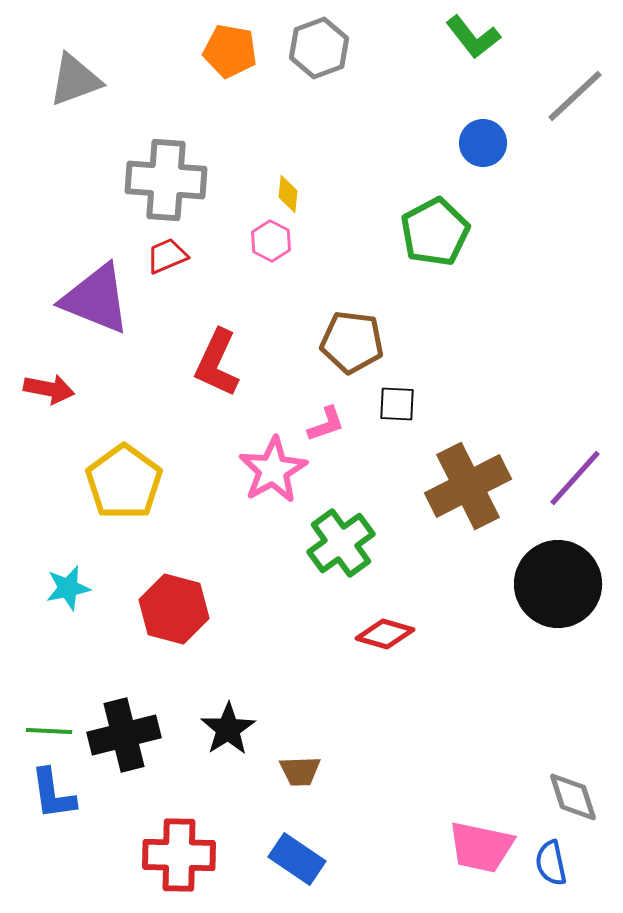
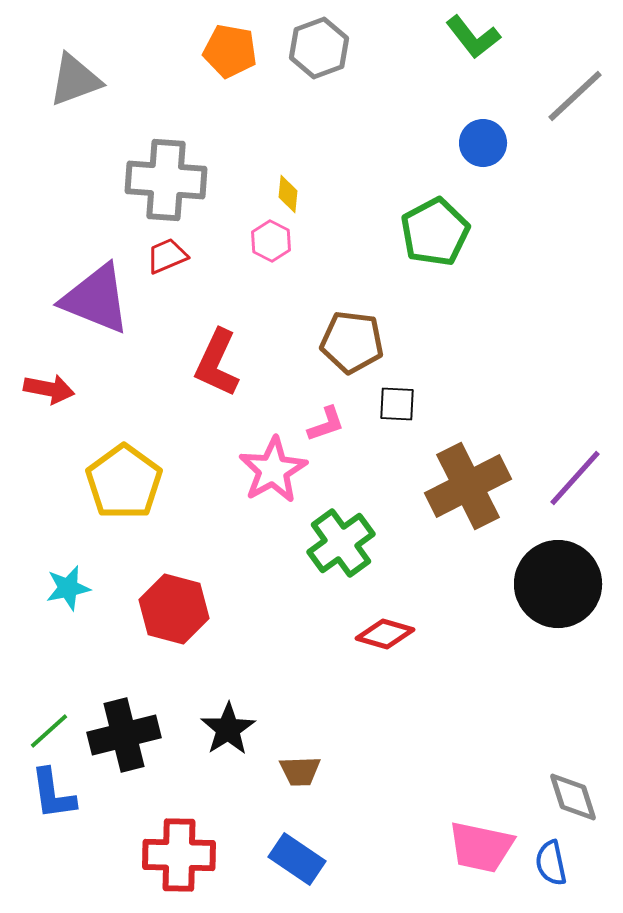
green line: rotated 45 degrees counterclockwise
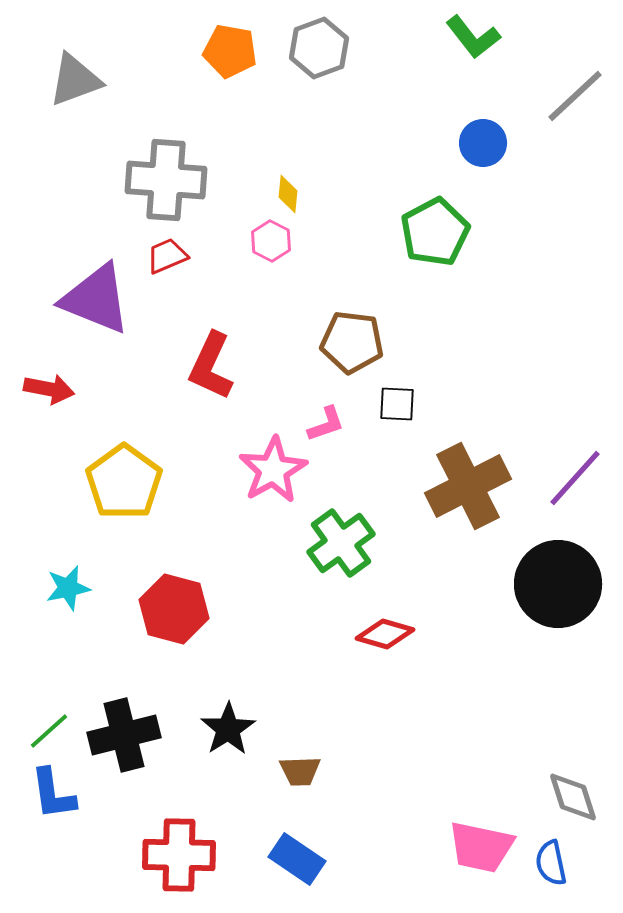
red L-shape: moved 6 px left, 3 px down
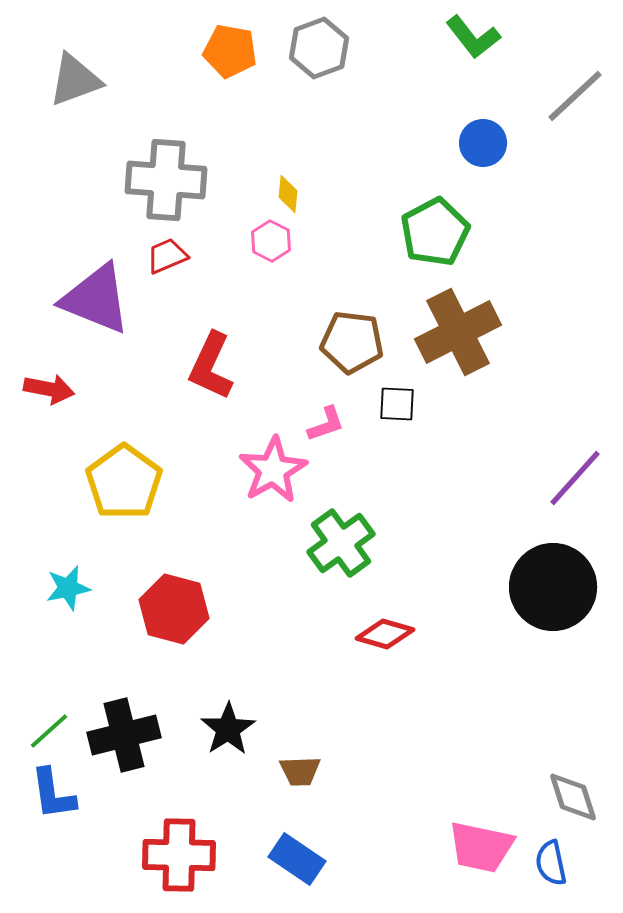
brown cross: moved 10 px left, 154 px up
black circle: moved 5 px left, 3 px down
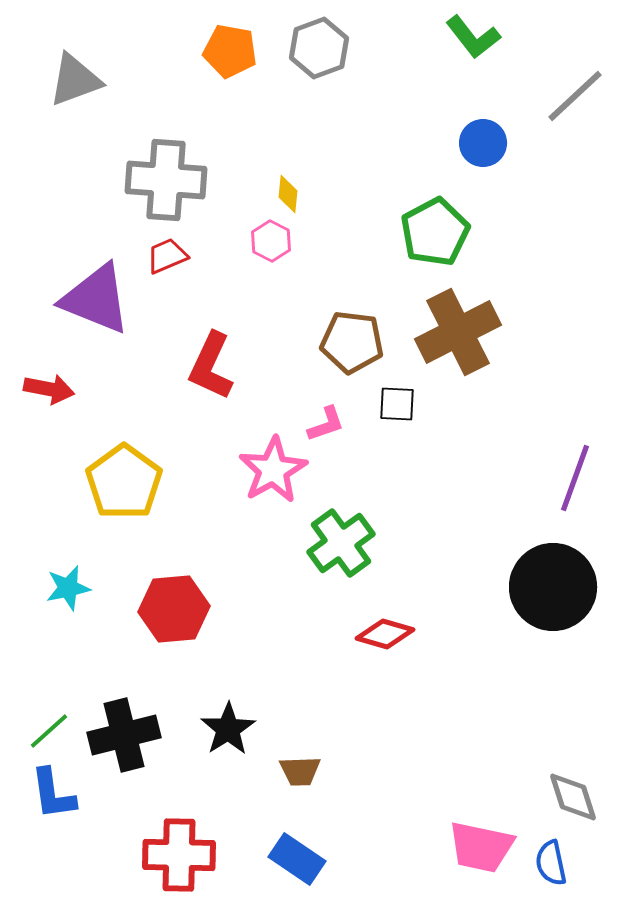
purple line: rotated 22 degrees counterclockwise
red hexagon: rotated 20 degrees counterclockwise
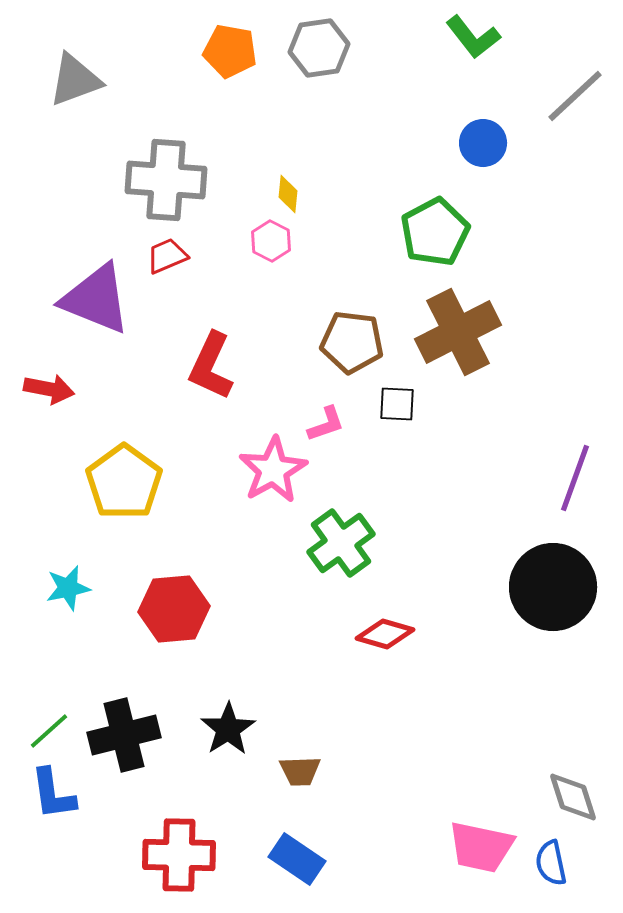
gray hexagon: rotated 12 degrees clockwise
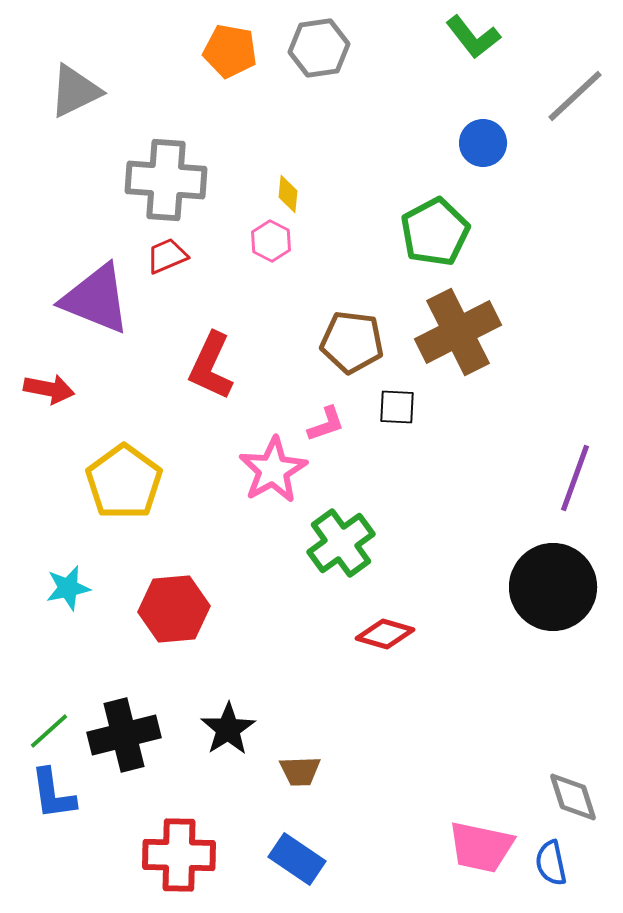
gray triangle: moved 11 px down; rotated 6 degrees counterclockwise
black square: moved 3 px down
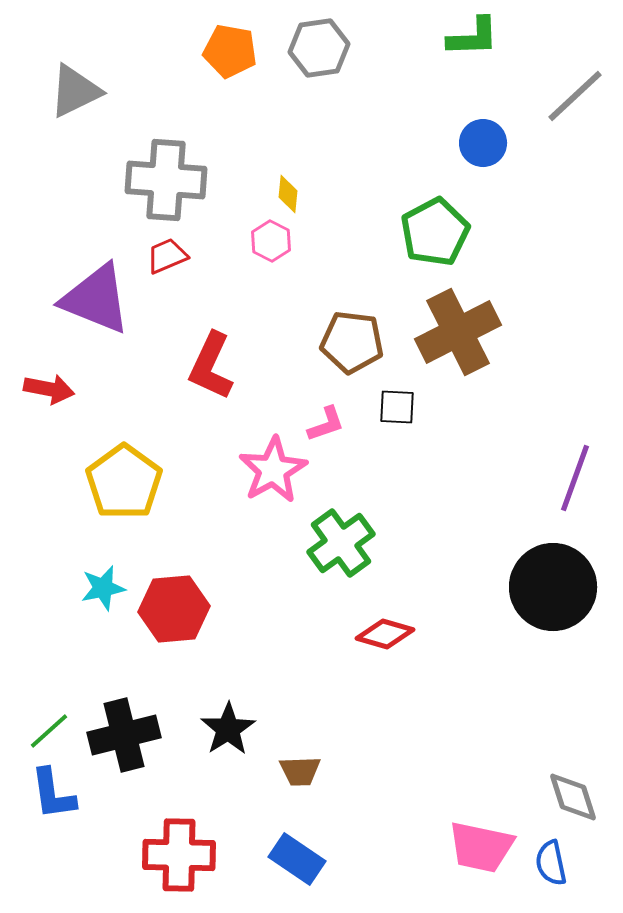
green L-shape: rotated 54 degrees counterclockwise
cyan star: moved 35 px right
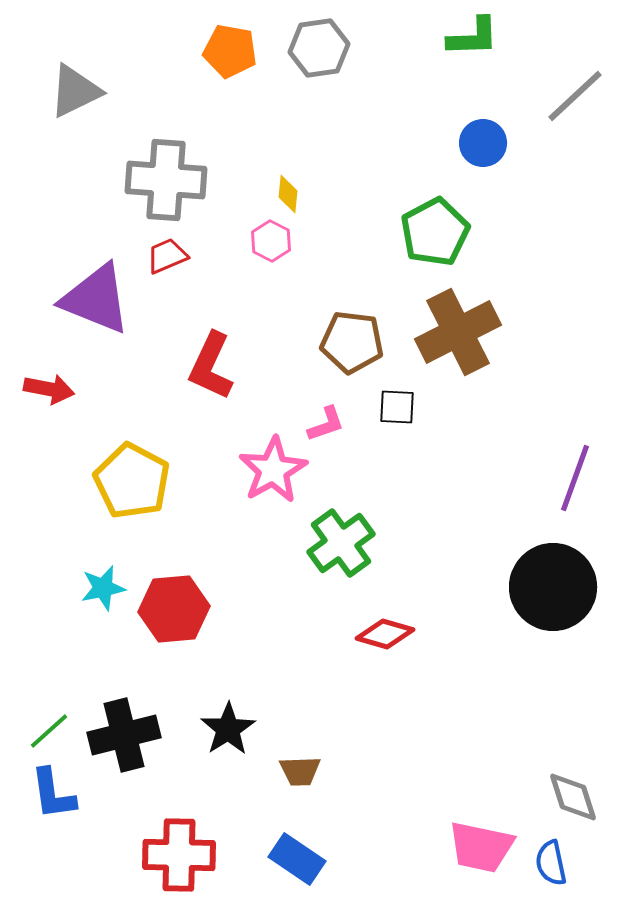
yellow pentagon: moved 8 px right, 1 px up; rotated 8 degrees counterclockwise
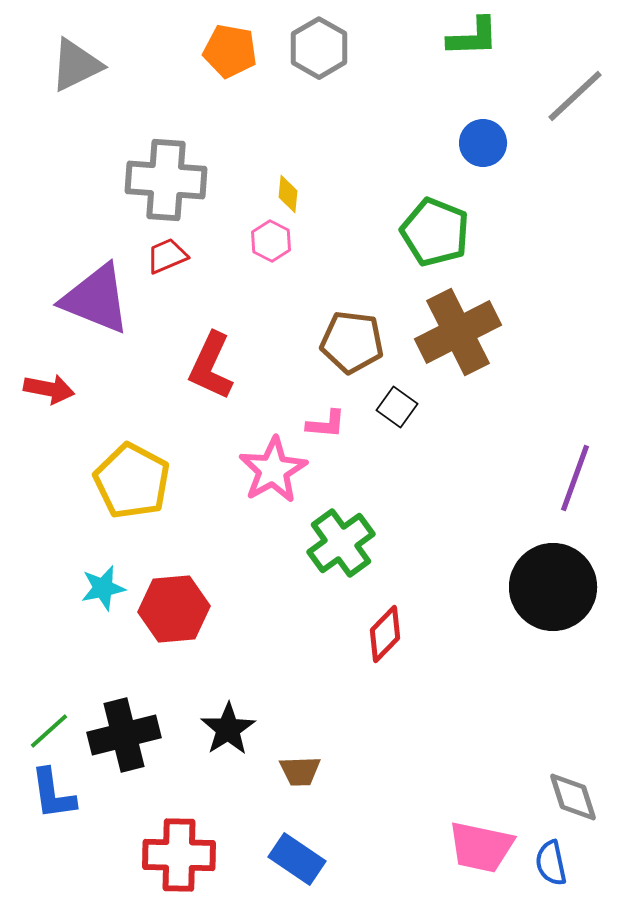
gray hexagon: rotated 22 degrees counterclockwise
gray triangle: moved 1 px right, 26 px up
green pentagon: rotated 22 degrees counterclockwise
black square: rotated 33 degrees clockwise
pink L-shape: rotated 24 degrees clockwise
red diamond: rotated 62 degrees counterclockwise
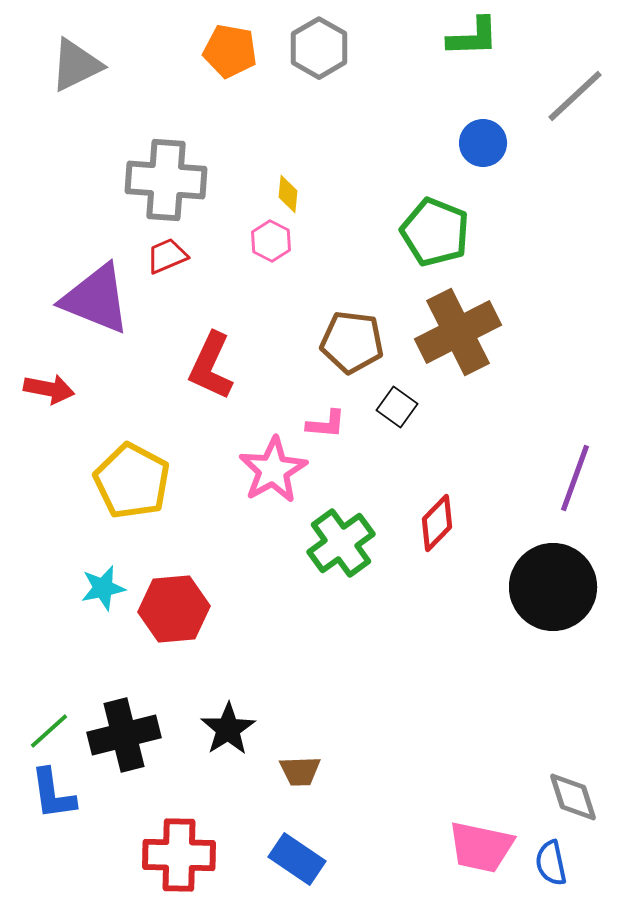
red diamond: moved 52 px right, 111 px up
